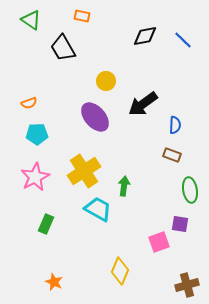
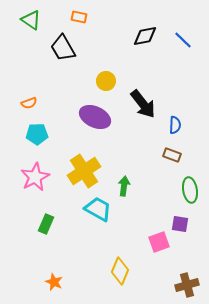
orange rectangle: moved 3 px left, 1 px down
black arrow: rotated 92 degrees counterclockwise
purple ellipse: rotated 24 degrees counterclockwise
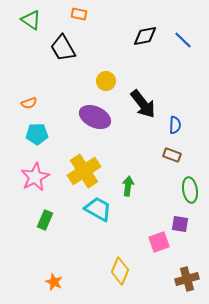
orange rectangle: moved 3 px up
green arrow: moved 4 px right
green rectangle: moved 1 px left, 4 px up
brown cross: moved 6 px up
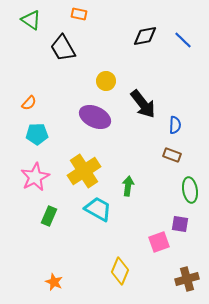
orange semicircle: rotated 28 degrees counterclockwise
green rectangle: moved 4 px right, 4 px up
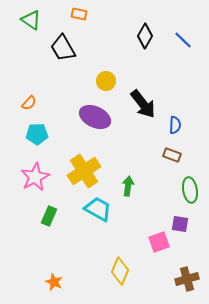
black diamond: rotated 50 degrees counterclockwise
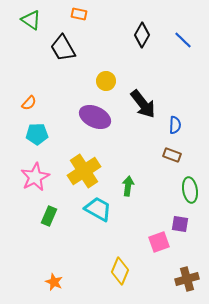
black diamond: moved 3 px left, 1 px up
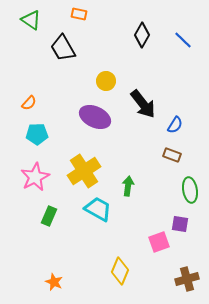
blue semicircle: rotated 30 degrees clockwise
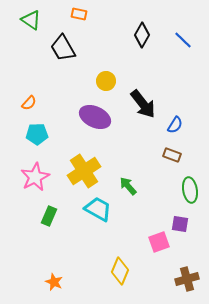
green arrow: rotated 48 degrees counterclockwise
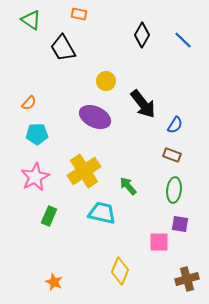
green ellipse: moved 16 px left; rotated 15 degrees clockwise
cyan trapezoid: moved 4 px right, 4 px down; rotated 16 degrees counterclockwise
pink square: rotated 20 degrees clockwise
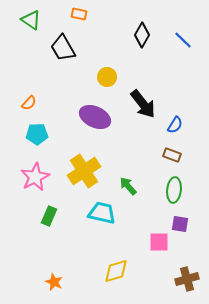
yellow circle: moved 1 px right, 4 px up
yellow diamond: moved 4 px left; rotated 52 degrees clockwise
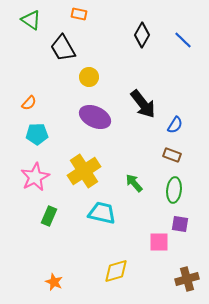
yellow circle: moved 18 px left
green arrow: moved 6 px right, 3 px up
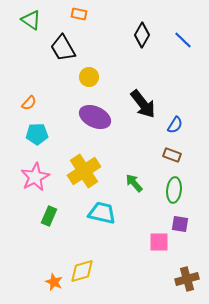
yellow diamond: moved 34 px left
